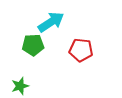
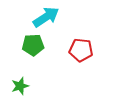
cyan arrow: moved 5 px left, 5 px up
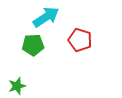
red pentagon: moved 1 px left, 10 px up; rotated 10 degrees clockwise
green star: moved 3 px left
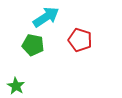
green pentagon: rotated 15 degrees clockwise
green star: moved 1 px left; rotated 24 degrees counterclockwise
